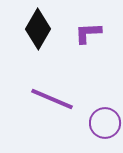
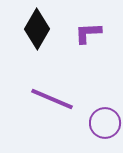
black diamond: moved 1 px left
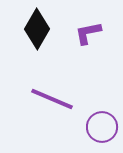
purple L-shape: rotated 8 degrees counterclockwise
purple circle: moved 3 px left, 4 px down
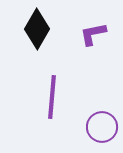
purple L-shape: moved 5 px right, 1 px down
purple line: moved 2 px up; rotated 72 degrees clockwise
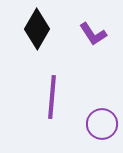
purple L-shape: rotated 112 degrees counterclockwise
purple circle: moved 3 px up
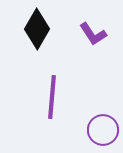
purple circle: moved 1 px right, 6 px down
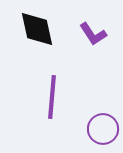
black diamond: rotated 42 degrees counterclockwise
purple circle: moved 1 px up
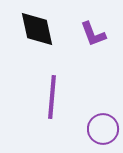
purple L-shape: rotated 12 degrees clockwise
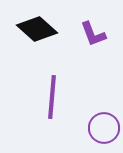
black diamond: rotated 36 degrees counterclockwise
purple circle: moved 1 px right, 1 px up
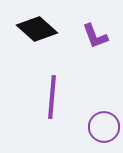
purple L-shape: moved 2 px right, 2 px down
purple circle: moved 1 px up
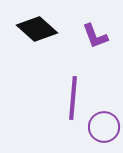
purple line: moved 21 px right, 1 px down
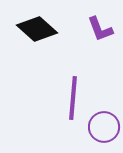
purple L-shape: moved 5 px right, 7 px up
